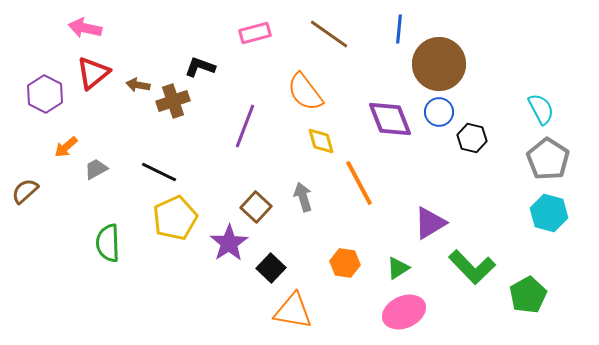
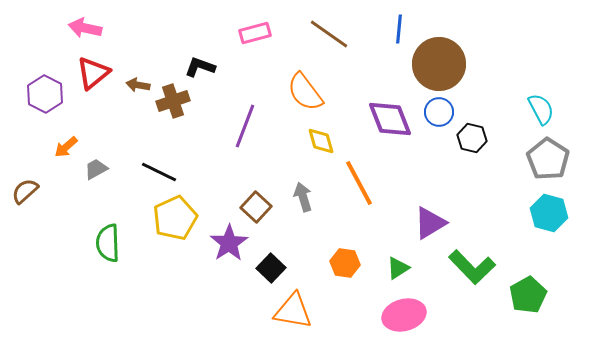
pink ellipse: moved 3 px down; rotated 9 degrees clockwise
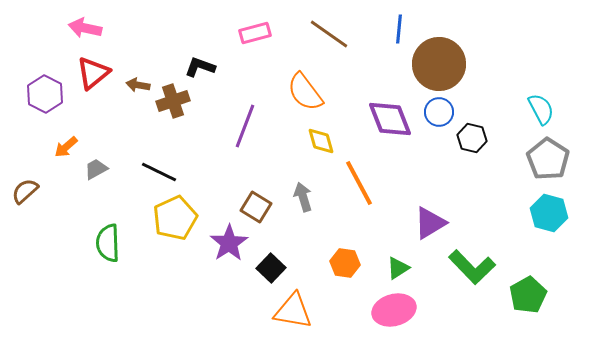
brown square: rotated 12 degrees counterclockwise
pink ellipse: moved 10 px left, 5 px up
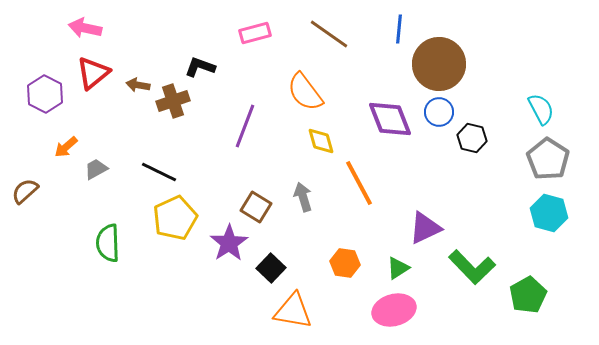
purple triangle: moved 5 px left, 5 px down; rotated 6 degrees clockwise
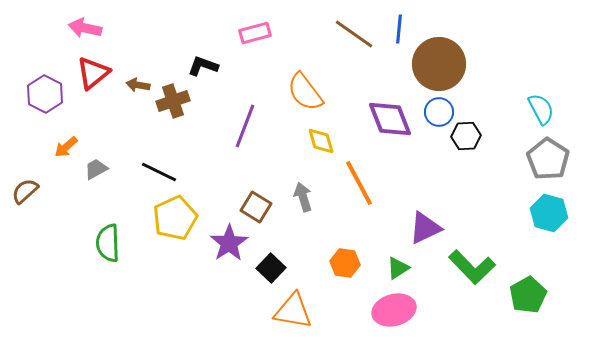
brown line: moved 25 px right
black L-shape: moved 3 px right, 1 px up
black hexagon: moved 6 px left, 2 px up; rotated 16 degrees counterclockwise
